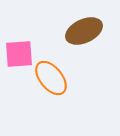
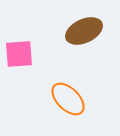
orange ellipse: moved 17 px right, 21 px down; rotated 6 degrees counterclockwise
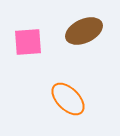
pink square: moved 9 px right, 12 px up
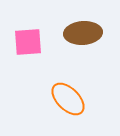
brown ellipse: moved 1 px left, 2 px down; rotated 21 degrees clockwise
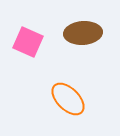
pink square: rotated 28 degrees clockwise
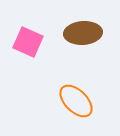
orange ellipse: moved 8 px right, 2 px down
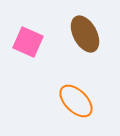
brown ellipse: moved 2 px right, 1 px down; rotated 66 degrees clockwise
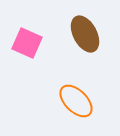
pink square: moved 1 px left, 1 px down
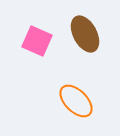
pink square: moved 10 px right, 2 px up
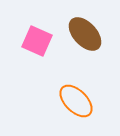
brown ellipse: rotated 15 degrees counterclockwise
